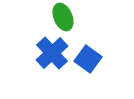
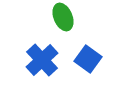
blue cross: moved 10 px left, 7 px down
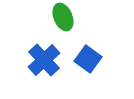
blue cross: moved 2 px right
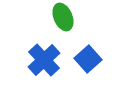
blue square: rotated 12 degrees clockwise
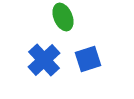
blue square: rotated 24 degrees clockwise
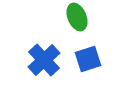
green ellipse: moved 14 px right
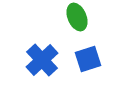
blue cross: moved 2 px left
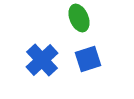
green ellipse: moved 2 px right, 1 px down
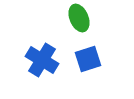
blue cross: rotated 16 degrees counterclockwise
